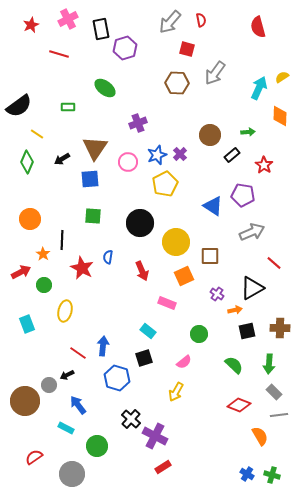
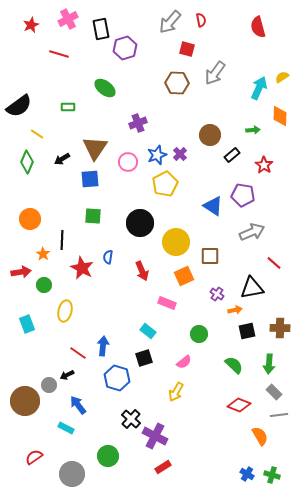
green arrow at (248, 132): moved 5 px right, 2 px up
red arrow at (21, 272): rotated 18 degrees clockwise
black triangle at (252, 288): rotated 20 degrees clockwise
green circle at (97, 446): moved 11 px right, 10 px down
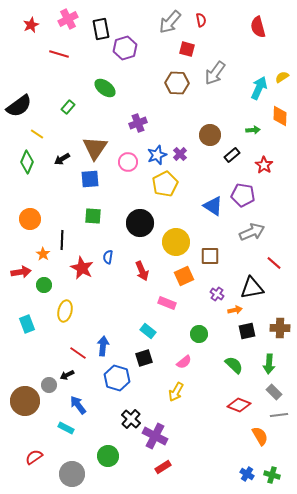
green rectangle at (68, 107): rotated 48 degrees counterclockwise
